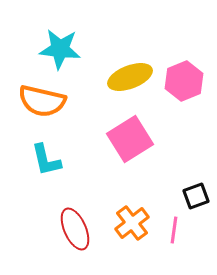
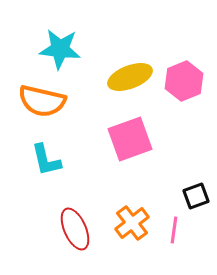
pink square: rotated 12 degrees clockwise
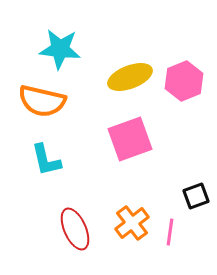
pink line: moved 4 px left, 2 px down
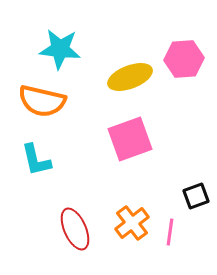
pink hexagon: moved 22 px up; rotated 18 degrees clockwise
cyan L-shape: moved 10 px left
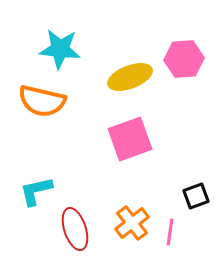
cyan L-shape: moved 31 px down; rotated 90 degrees clockwise
red ellipse: rotated 6 degrees clockwise
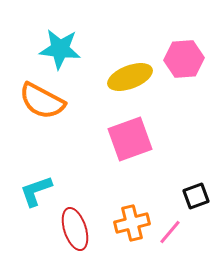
orange semicircle: rotated 15 degrees clockwise
cyan L-shape: rotated 6 degrees counterclockwise
orange cross: rotated 24 degrees clockwise
pink line: rotated 32 degrees clockwise
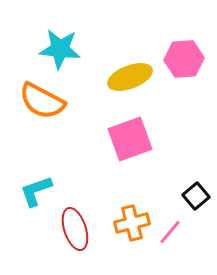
black square: rotated 20 degrees counterclockwise
